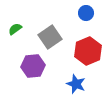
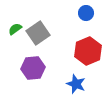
gray square: moved 12 px left, 4 px up
purple hexagon: moved 2 px down
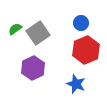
blue circle: moved 5 px left, 10 px down
red hexagon: moved 2 px left, 1 px up
purple hexagon: rotated 20 degrees counterclockwise
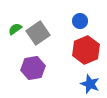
blue circle: moved 1 px left, 2 px up
purple hexagon: rotated 15 degrees clockwise
blue star: moved 14 px right
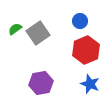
purple hexagon: moved 8 px right, 15 px down
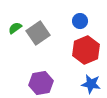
green semicircle: moved 1 px up
blue star: moved 1 px right; rotated 12 degrees counterclockwise
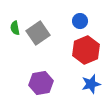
green semicircle: rotated 64 degrees counterclockwise
blue star: rotated 24 degrees counterclockwise
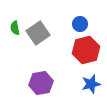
blue circle: moved 3 px down
red hexagon: rotated 8 degrees clockwise
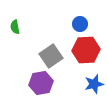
green semicircle: moved 1 px up
gray square: moved 13 px right, 23 px down
red hexagon: rotated 12 degrees clockwise
blue star: moved 3 px right
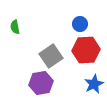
blue star: rotated 12 degrees counterclockwise
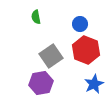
green semicircle: moved 21 px right, 10 px up
red hexagon: rotated 24 degrees clockwise
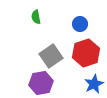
red hexagon: moved 3 px down; rotated 20 degrees clockwise
